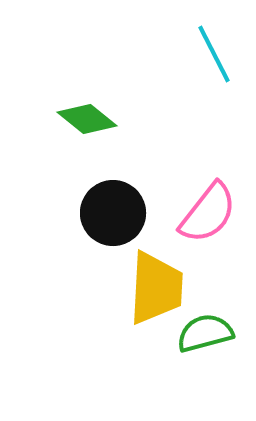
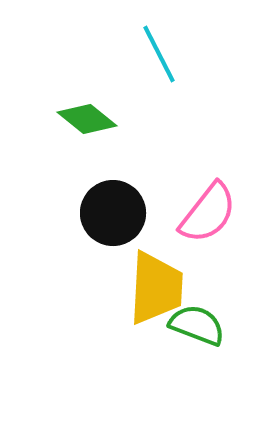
cyan line: moved 55 px left
green semicircle: moved 8 px left, 8 px up; rotated 36 degrees clockwise
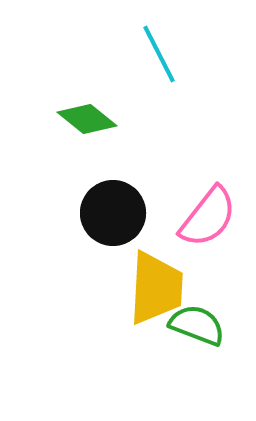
pink semicircle: moved 4 px down
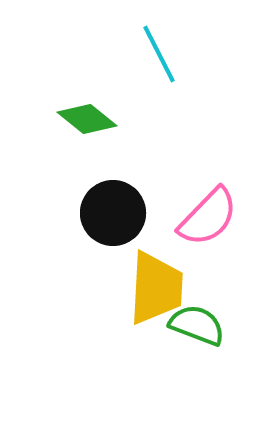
pink semicircle: rotated 6 degrees clockwise
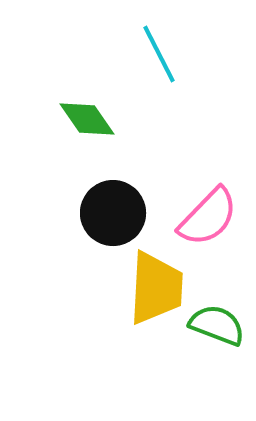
green diamond: rotated 16 degrees clockwise
green semicircle: moved 20 px right
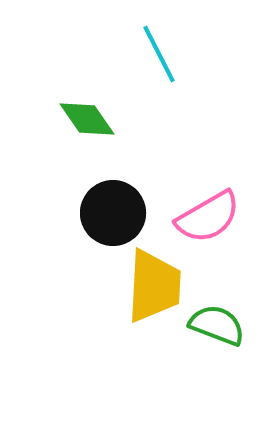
pink semicircle: rotated 16 degrees clockwise
yellow trapezoid: moved 2 px left, 2 px up
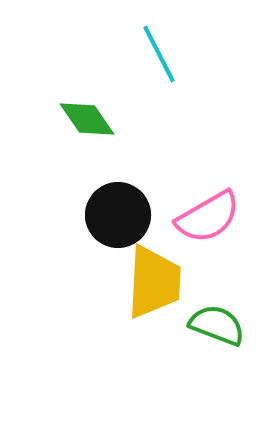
black circle: moved 5 px right, 2 px down
yellow trapezoid: moved 4 px up
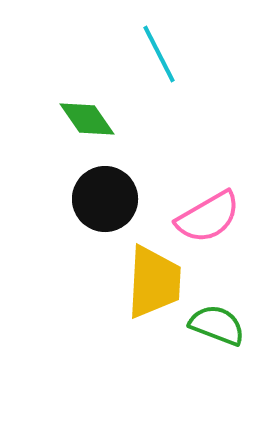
black circle: moved 13 px left, 16 px up
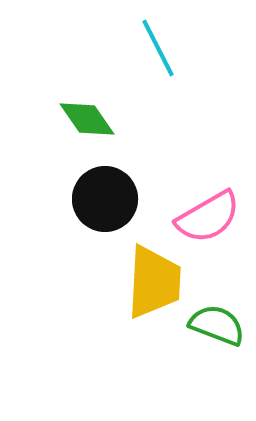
cyan line: moved 1 px left, 6 px up
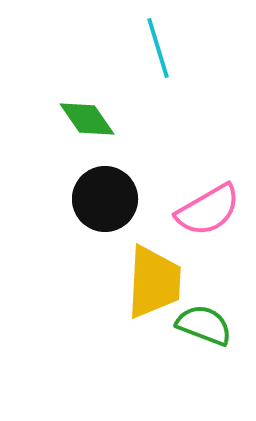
cyan line: rotated 10 degrees clockwise
pink semicircle: moved 7 px up
green semicircle: moved 13 px left
